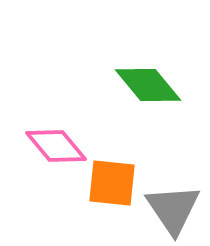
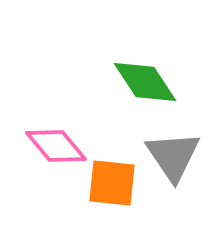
green diamond: moved 3 px left, 3 px up; rotated 6 degrees clockwise
gray triangle: moved 53 px up
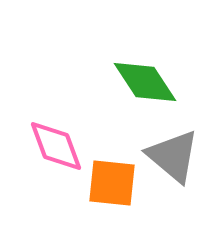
pink diamond: rotated 20 degrees clockwise
gray triangle: rotated 16 degrees counterclockwise
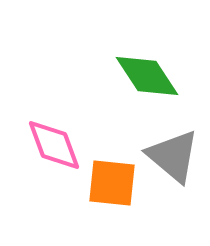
green diamond: moved 2 px right, 6 px up
pink diamond: moved 2 px left, 1 px up
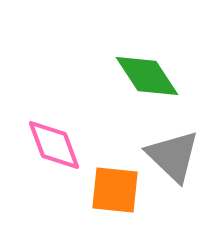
gray triangle: rotated 4 degrees clockwise
orange square: moved 3 px right, 7 px down
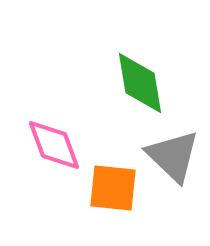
green diamond: moved 7 px left, 7 px down; rotated 24 degrees clockwise
orange square: moved 2 px left, 2 px up
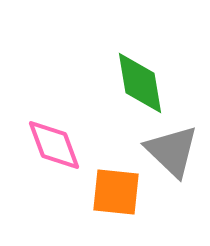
gray triangle: moved 1 px left, 5 px up
orange square: moved 3 px right, 4 px down
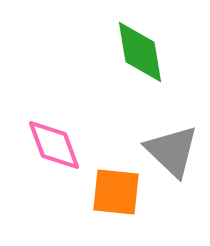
green diamond: moved 31 px up
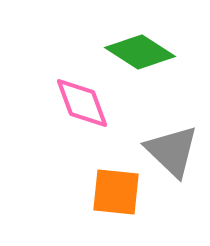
green diamond: rotated 48 degrees counterclockwise
pink diamond: moved 28 px right, 42 px up
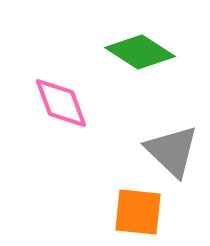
pink diamond: moved 21 px left
orange square: moved 22 px right, 20 px down
